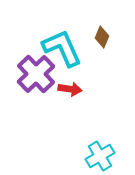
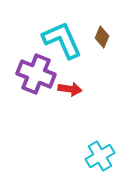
cyan L-shape: moved 8 px up
purple cross: rotated 24 degrees counterclockwise
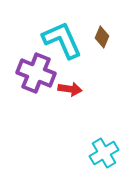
purple cross: moved 1 px up
cyan cross: moved 4 px right, 3 px up
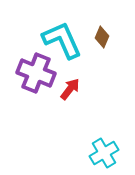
red arrow: rotated 60 degrees counterclockwise
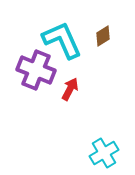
brown diamond: moved 1 px right, 1 px up; rotated 35 degrees clockwise
purple cross: moved 3 px up
red arrow: rotated 10 degrees counterclockwise
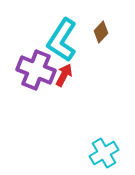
brown diamond: moved 2 px left, 4 px up; rotated 15 degrees counterclockwise
cyan L-shape: rotated 123 degrees counterclockwise
red arrow: moved 6 px left, 14 px up
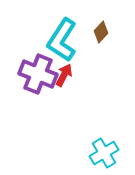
purple cross: moved 2 px right, 4 px down
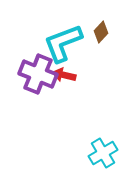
cyan L-shape: moved 1 px right, 3 px down; rotated 36 degrees clockwise
red arrow: rotated 105 degrees counterclockwise
cyan cross: moved 1 px left
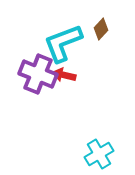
brown diamond: moved 3 px up
cyan cross: moved 4 px left, 1 px down
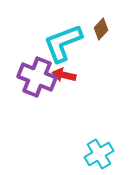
purple cross: moved 1 px left, 3 px down
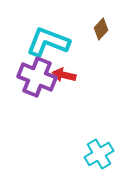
cyan L-shape: moved 15 px left, 1 px up; rotated 42 degrees clockwise
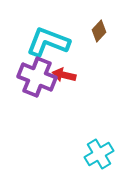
brown diamond: moved 2 px left, 2 px down
